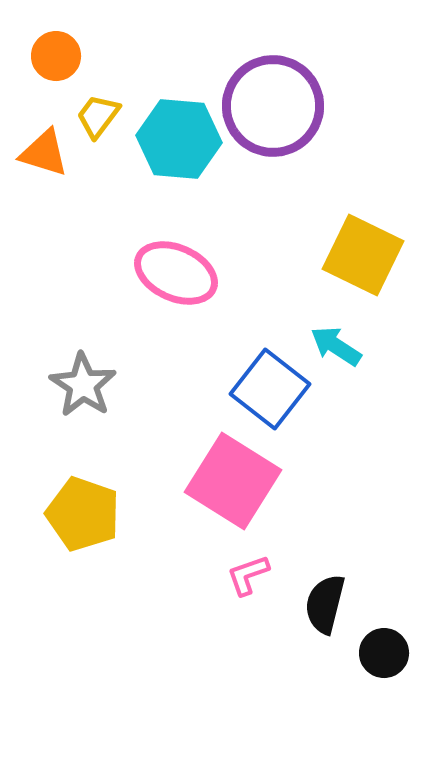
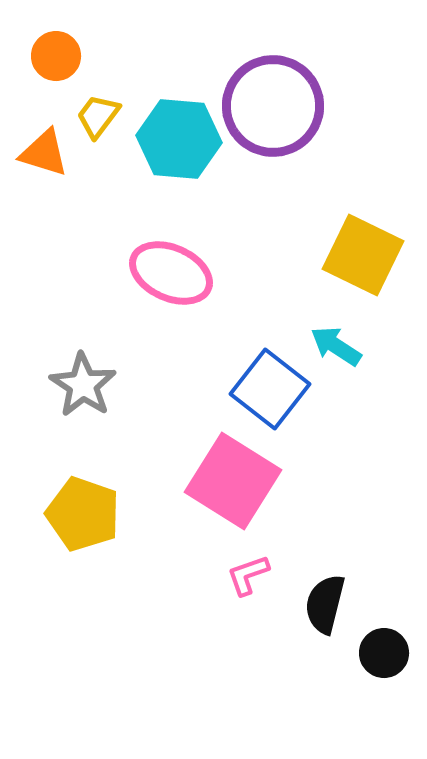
pink ellipse: moved 5 px left
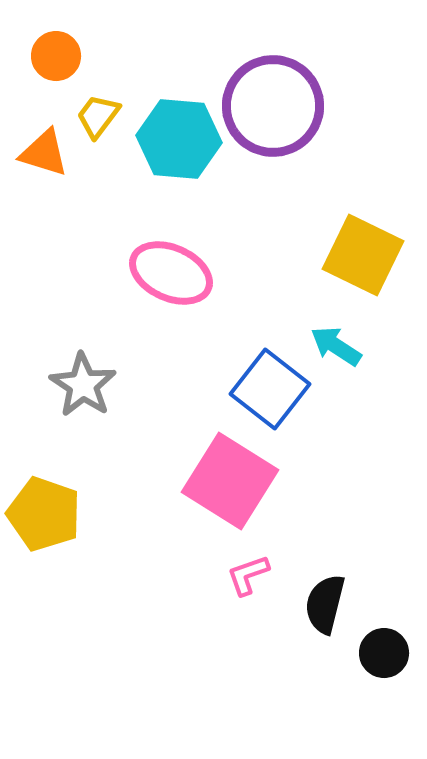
pink square: moved 3 px left
yellow pentagon: moved 39 px left
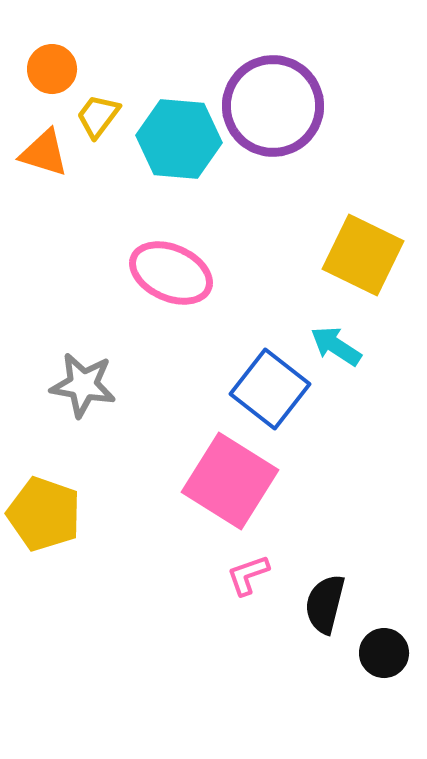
orange circle: moved 4 px left, 13 px down
gray star: rotated 24 degrees counterclockwise
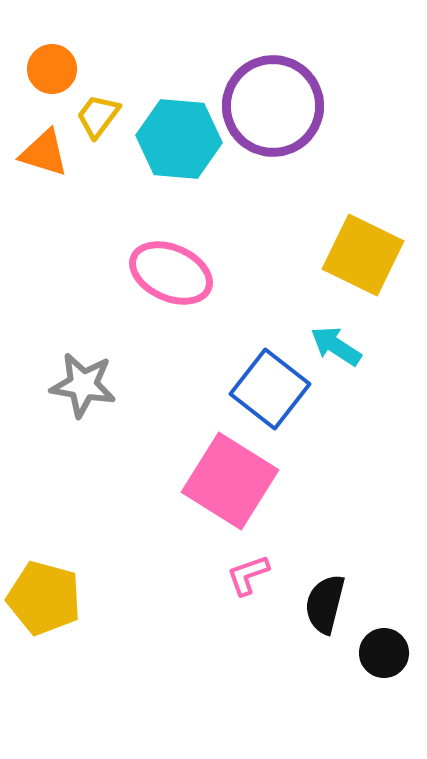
yellow pentagon: moved 84 px down; rotated 4 degrees counterclockwise
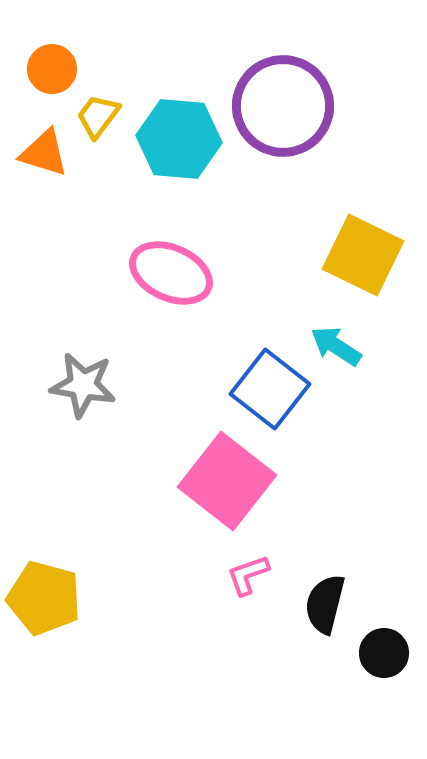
purple circle: moved 10 px right
pink square: moved 3 px left; rotated 6 degrees clockwise
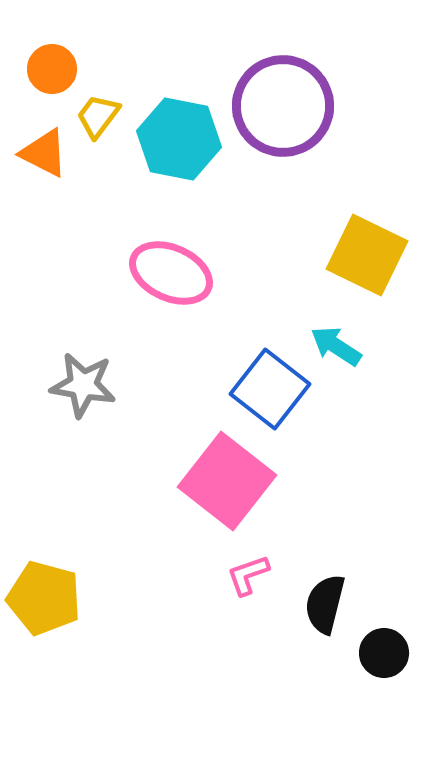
cyan hexagon: rotated 6 degrees clockwise
orange triangle: rotated 10 degrees clockwise
yellow square: moved 4 px right
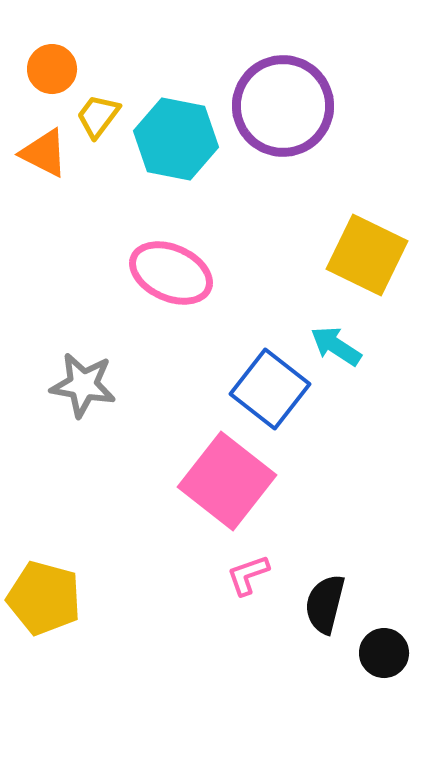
cyan hexagon: moved 3 px left
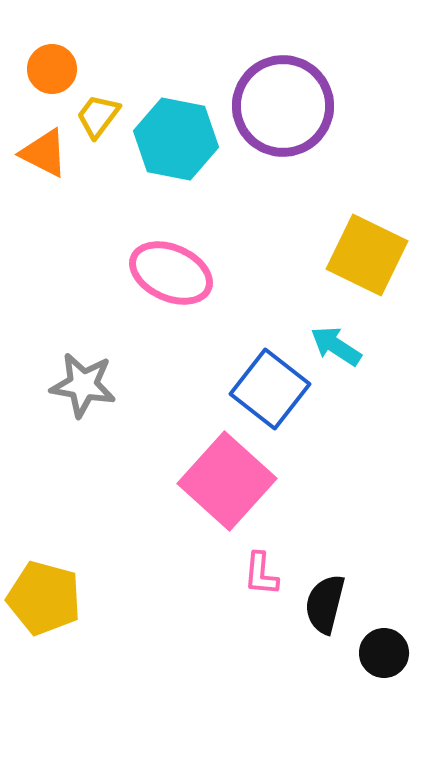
pink square: rotated 4 degrees clockwise
pink L-shape: moved 13 px right, 1 px up; rotated 66 degrees counterclockwise
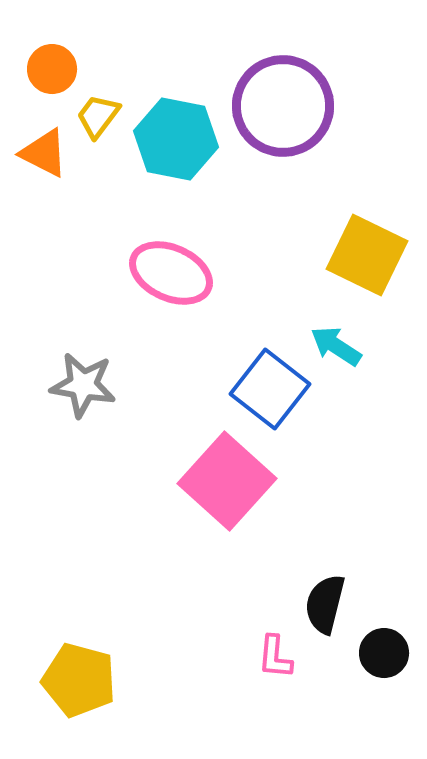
pink L-shape: moved 14 px right, 83 px down
yellow pentagon: moved 35 px right, 82 px down
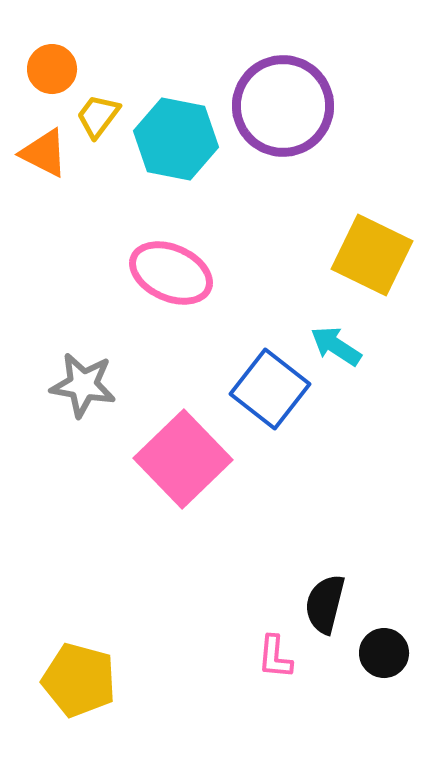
yellow square: moved 5 px right
pink square: moved 44 px left, 22 px up; rotated 4 degrees clockwise
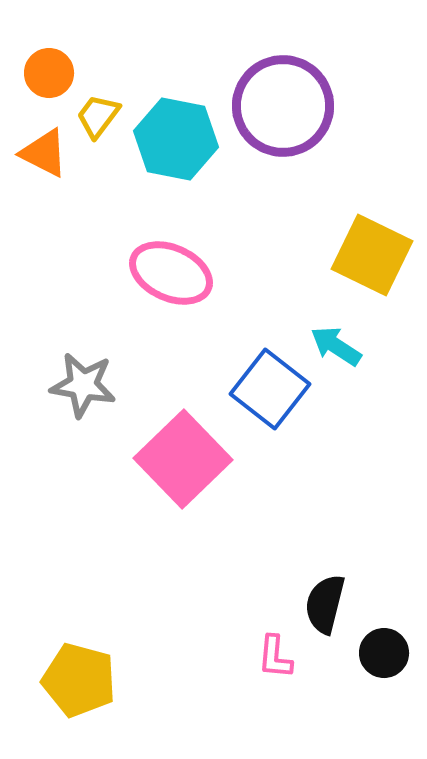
orange circle: moved 3 px left, 4 px down
